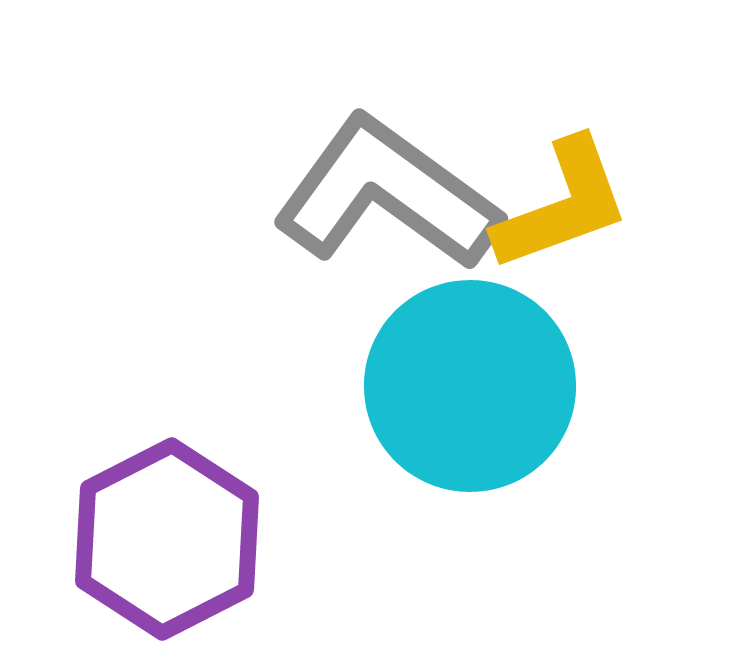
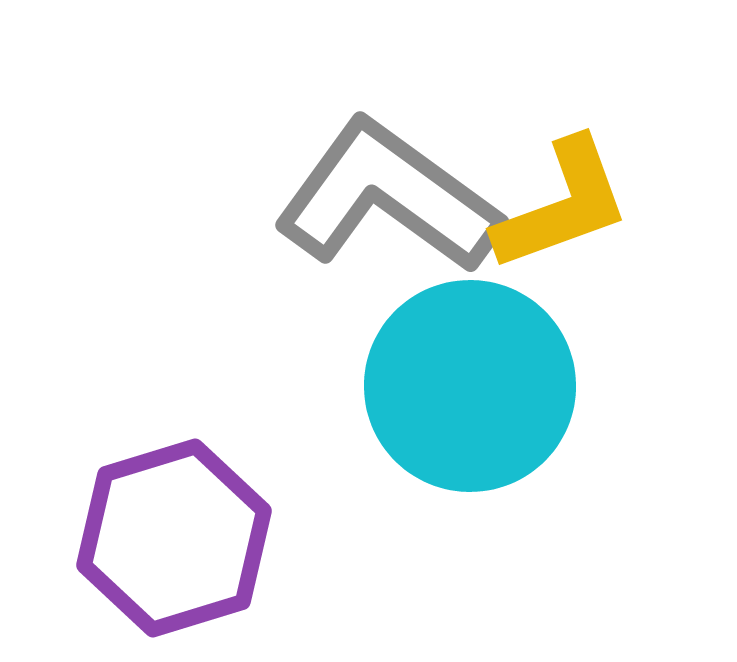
gray L-shape: moved 1 px right, 3 px down
purple hexagon: moved 7 px right, 1 px up; rotated 10 degrees clockwise
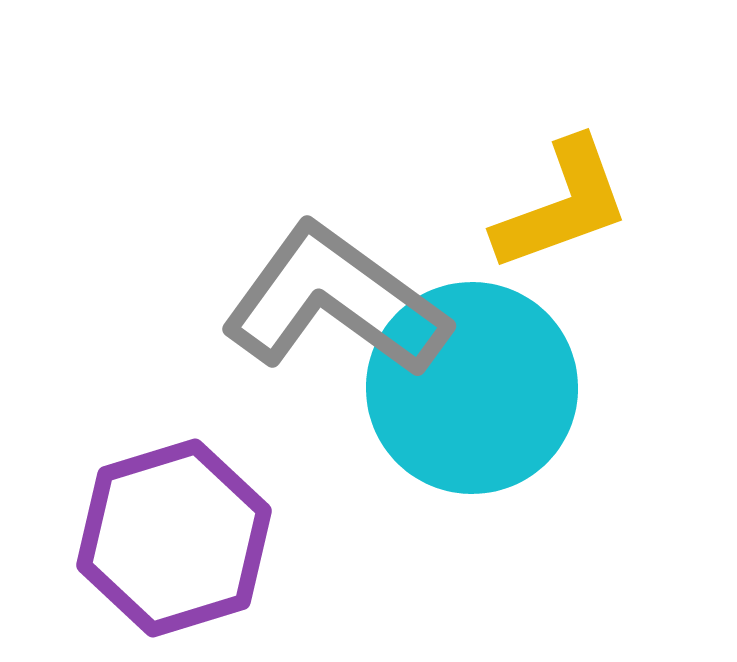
gray L-shape: moved 53 px left, 104 px down
cyan circle: moved 2 px right, 2 px down
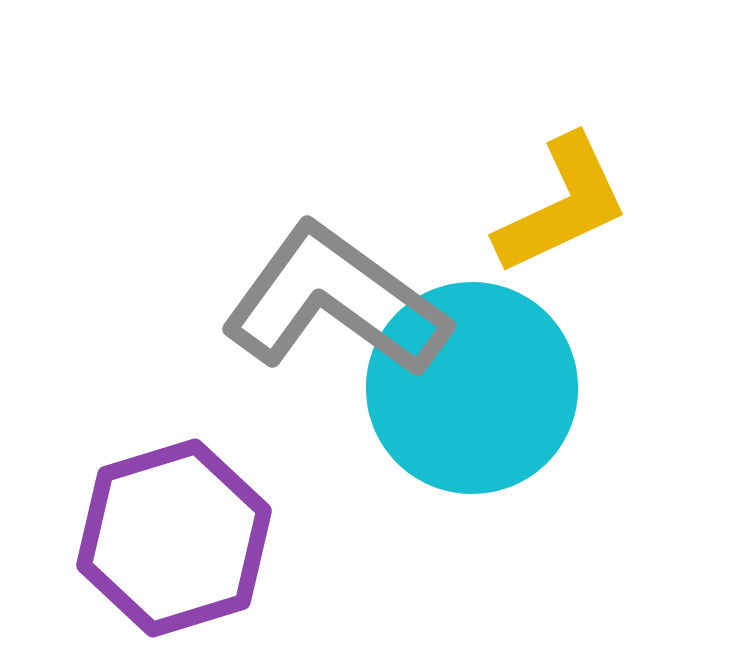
yellow L-shape: rotated 5 degrees counterclockwise
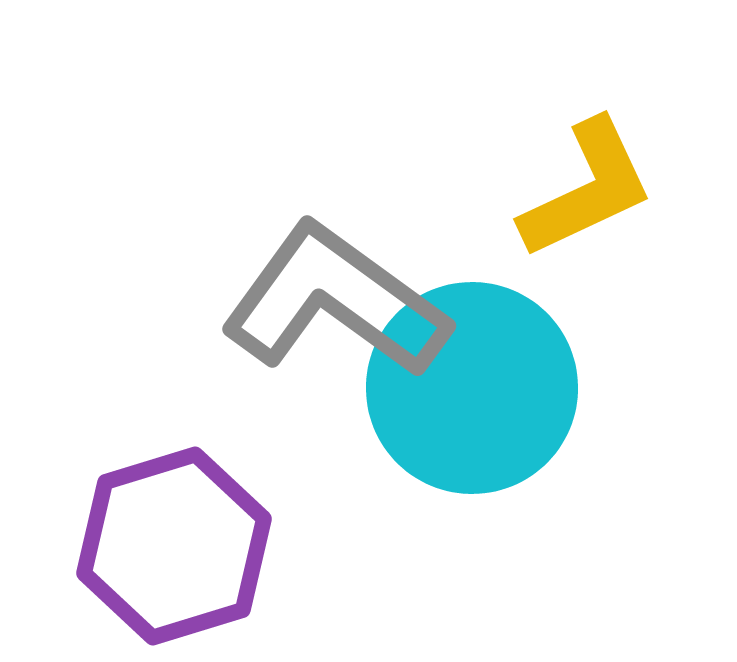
yellow L-shape: moved 25 px right, 16 px up
purple hexagon: moved 8 px down
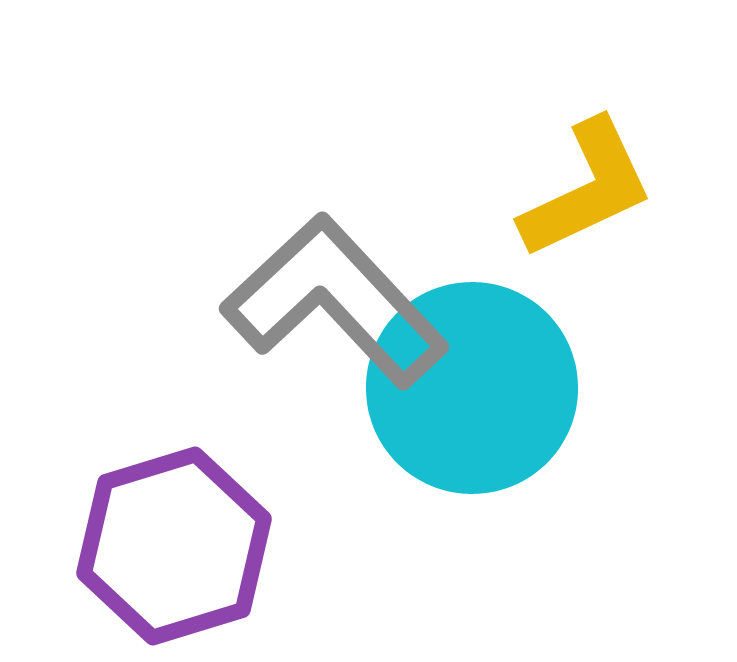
gray L-shape: rotated 11 degrees clockwise
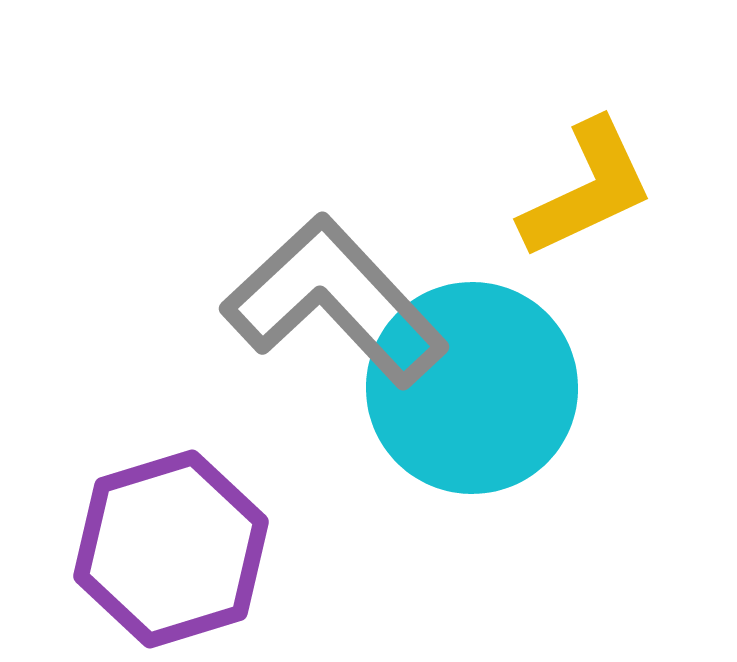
purple hexagon: moved 3 px left, 3 px down
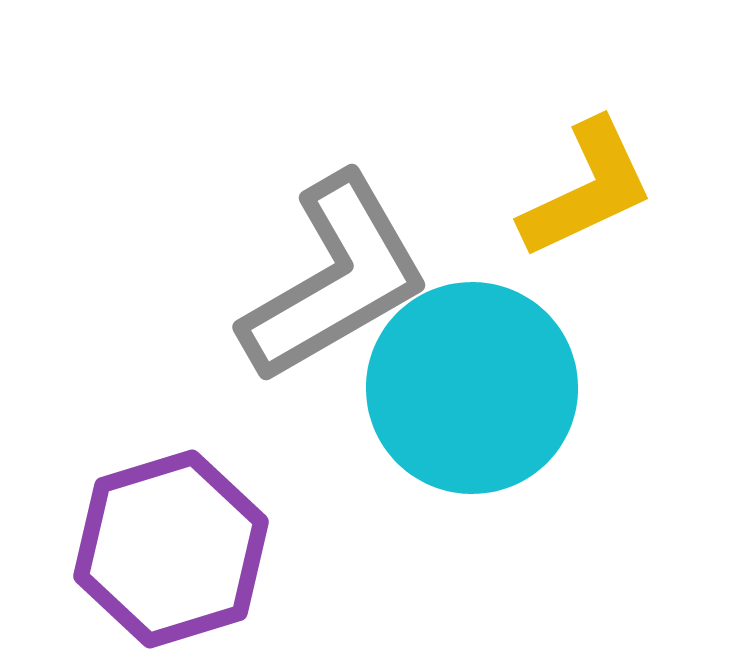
gray L-shape: moved 22 px up; rotated 103 degrees clockwise
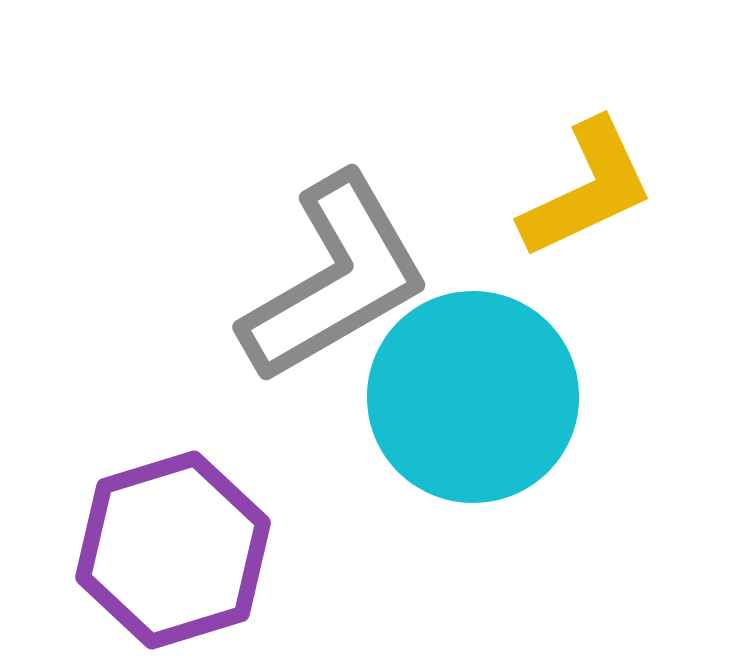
cyan circle: moved 1 px right, 9 px down
purple hexagon: moved 2 px right, 1 px down
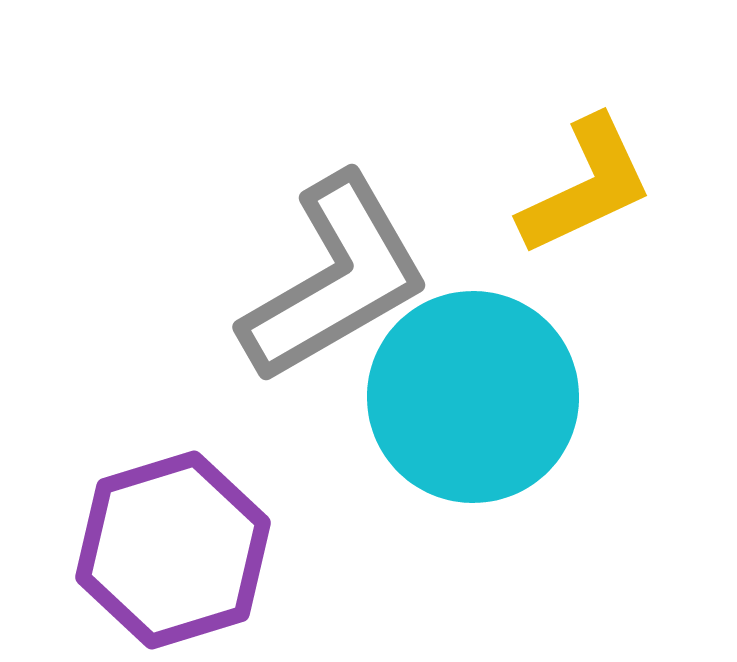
yellow L-shape: moved 1 px left, 3 px up
